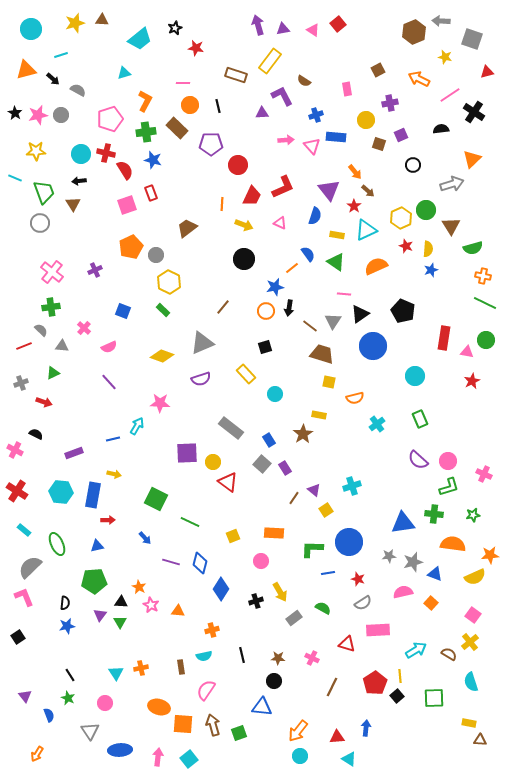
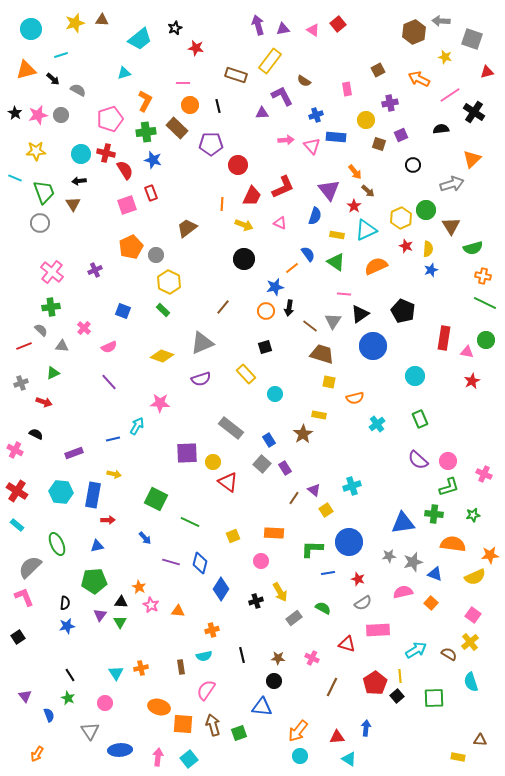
cyan rectangle at (24, 530): moved 7 px left, 5 px up
yellow rectangle at (469, 723): moved 11 px left, 34 px down
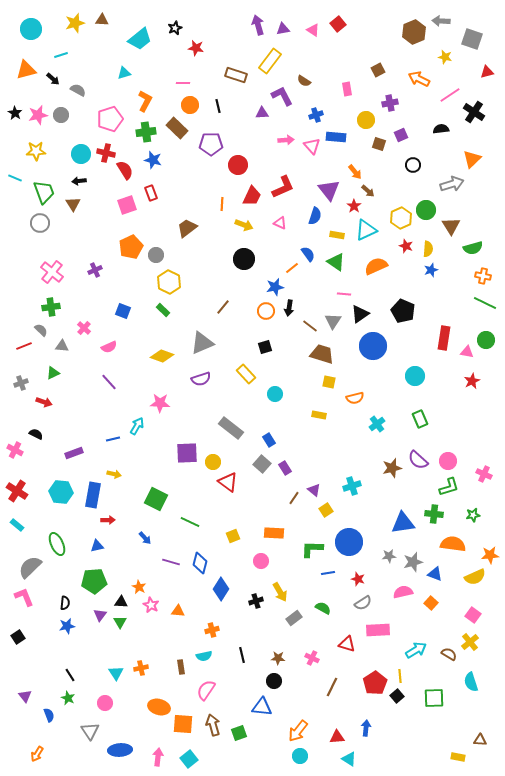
brown star at (303, 434): moved 89 px right, 34 px down; rotated 18 degrees clockwise
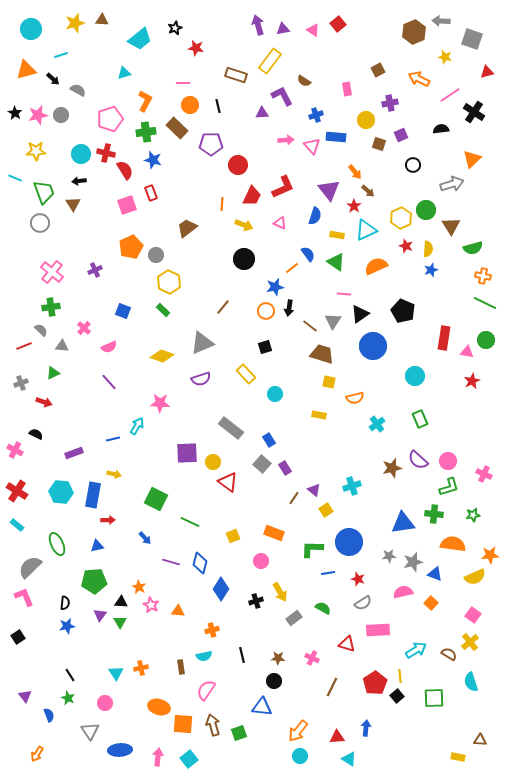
orange rectangle at (274, 533): rotated 18 degrees clockwise
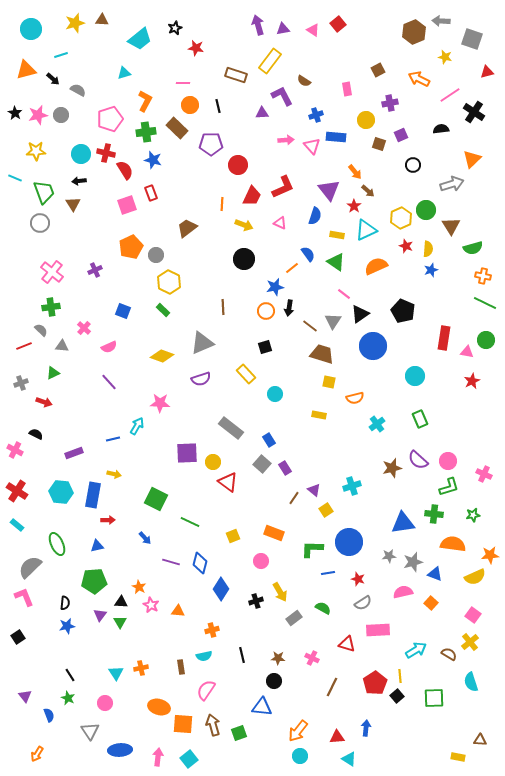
pink line at (344, 294): rotated 32 degrees clockwise
brown line at (223, 307): rotated 42 degrees counterclockwise
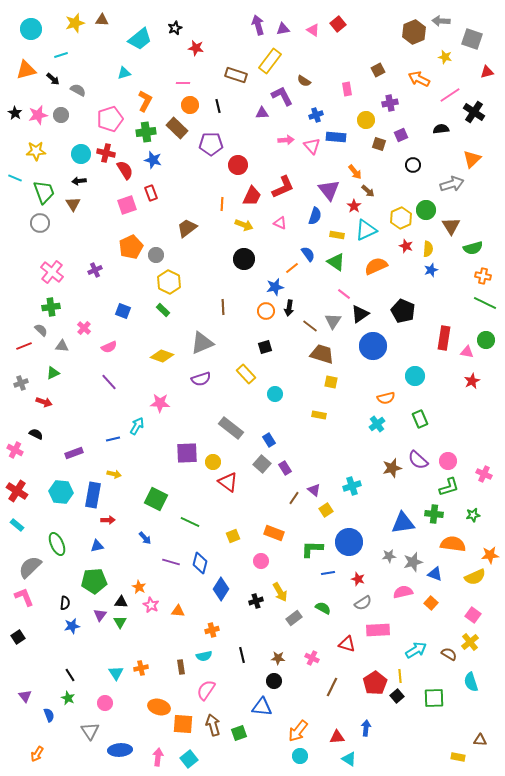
yellow square at (329, 382): moved 2 px right
orange semicircle at (355, 398): moved 31 px right
blue star at (67, 626): moved 5 px right
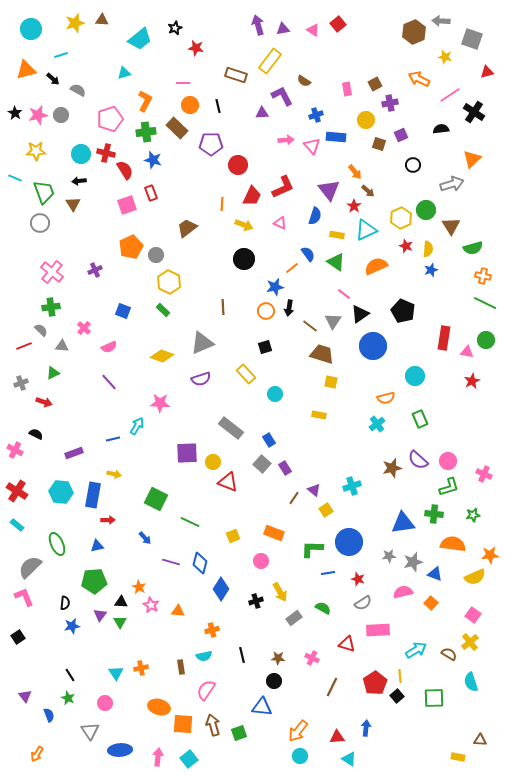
brown square at (378, 70): moved 3 px left, 14 px down
red triangle at (228, 482): rotated 15 degrees counterclockwise
